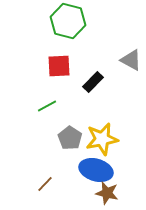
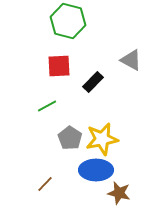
blue ellipse: rotated 16 degrees counterclockwise
brown star: moved 12 px right
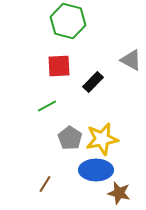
brown line: rotated 12 degrees counterclockwise
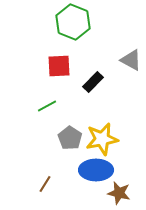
green hexagon: moved 5 px right, 1 px down; rotated 8 degrees clockwise
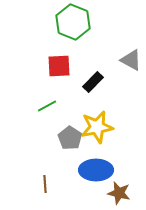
yellow star: moved 5 px left, 12 px up
brown line: rotated 36 degrees counterclockwise
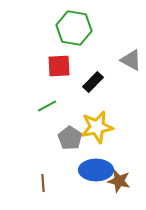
green hexagon: moved 1 px right, 6 px down; rotated 12 degrees counterclockwise
brown line: moved 2 px left, 1 px up
brown star: moved 12 px up
